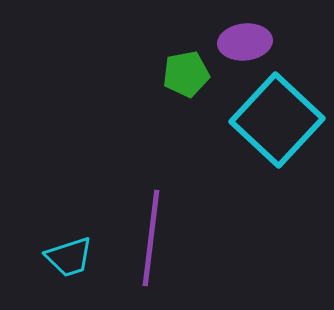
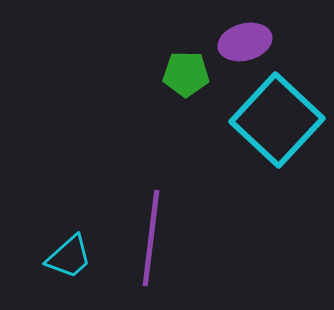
purple ellipse: rotated 9 degrees counterclockwise
green pentagon: rotated 12 degrees clockwise
cyan trapezoid: rotated 24 degrees counterclockwise
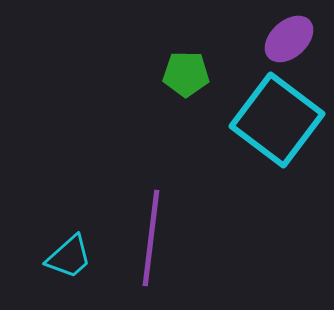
purple ellipse: moved 44 px right, 3 px up; rotated 27 degrees counterclockwise
cyan square: rotated 6 degrees counterclockwise
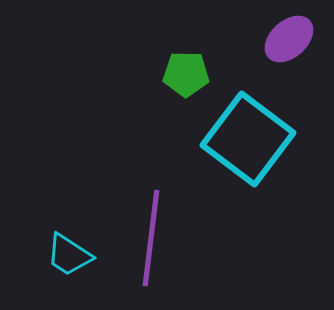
cyan square: moved 29 px left, 19 px down
cyan trapezoid: moved 2 px up; rotated 75 degrees clockwise
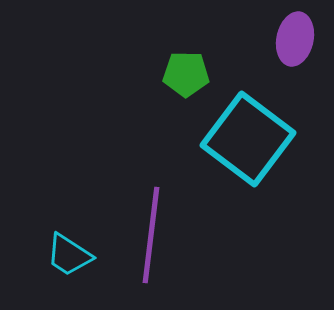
purple ellipse: moved 6 px right; rotated 36 degrees counterclockwise
purple line: moved 3 px up
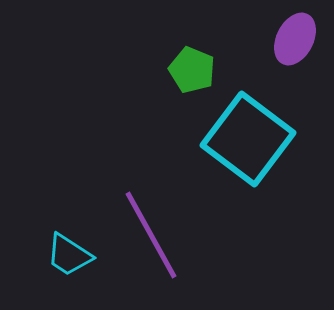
purple ellipse: rotated 15 degrees clockwise
green pentagon: moved 6 px right, 4 px up; rotated 21 degrees clockwise
purple line: rotated 36 degrees counterclockwise
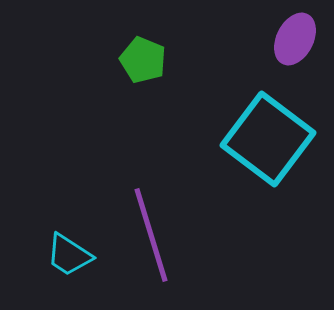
green pentagon: moved 49 px left, 10 px up
cyan square: moved 20 px right
purple line: rotated 12 degrees clockwise
